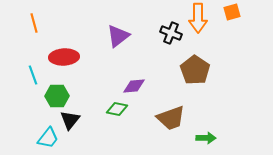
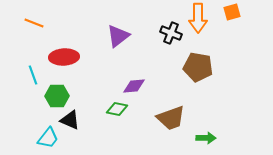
orange line: rotated 54 degrees counterclockwise
brown pentagon: moved 3 px right, 3 px up; rotated 24 degrees counterclockwise
black triangle: rotated 45 degrees counterclockwise
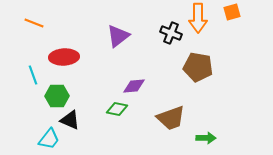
cyan trapezoid: moved 1 px right, 1 px down
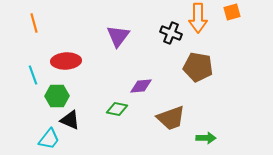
orange line: rotated 54 degrees clockwise
purple triangle: rotated 15 degrees counterclockwise
red ellipse: moved 2 px right, 4 px down
purple diamond: moved 7 px right
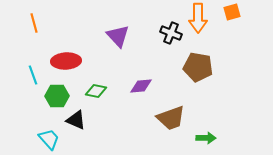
purple triangle: rotated 20 degrees counterclockwise
green diamond: moved 21 px left, 18 px up
black triangle: moved 6 px right
cyan trapezoid: rotated 80 degrees counterclockwise
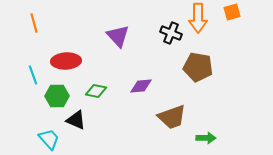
brown trapezoid: moved 1 px right, 1 px up
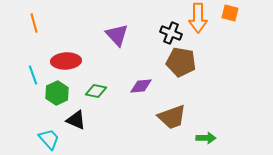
orange square: moved 2 px left, 1 px down; rotated 30 degrees clockwise
purple triangle: moved 1 px left, 1 px up
brown pentagon: moved 17 px left, 5 px up
green hexagon: moved 3 px up; rotated 25 degrees counterclockwise
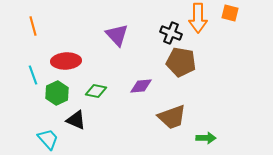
orange line: moved 1 px left, 3 px down
cyan trapezoid: moved 1 px left
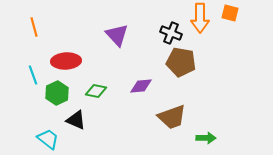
orange arrow: moved 2 px right
orange line: moved 1 px right, 1 px down
cyan trapezoid: rotated 10 degrees counterclockwise
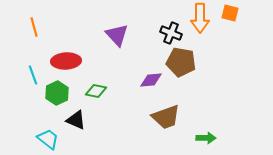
purple diamond: moved 10 px right, 6 px up
brown trapezoid: moved 6 px left
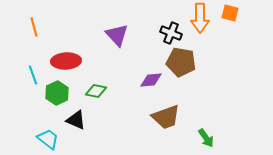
green arrow: rotated 54 degrees clockwise
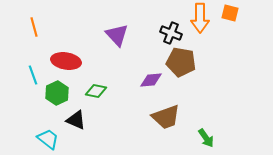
red ellipse: rotated 12 degrees clockwise
